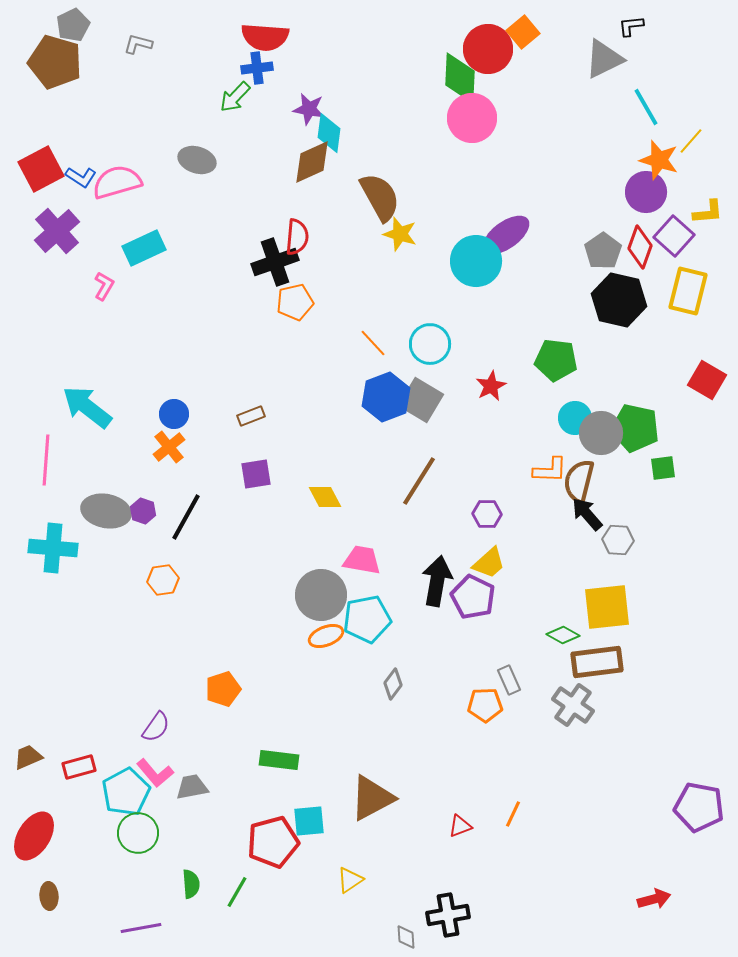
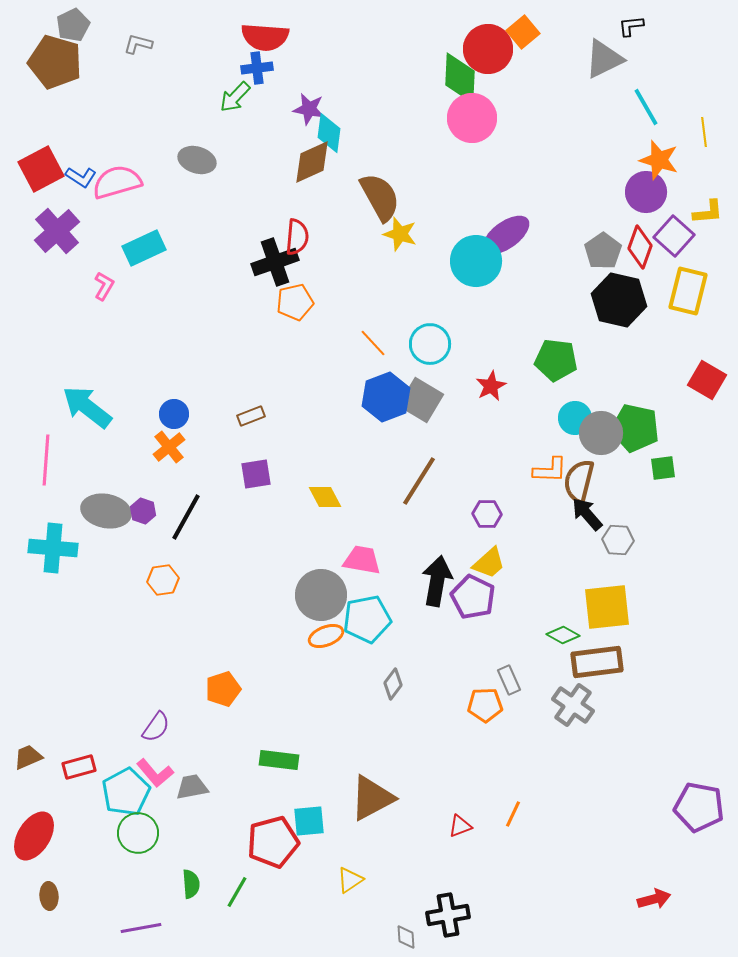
yellow line at (691, 141): moved 13 px right, 9 px up; rotated 48 degrees counterclockwise
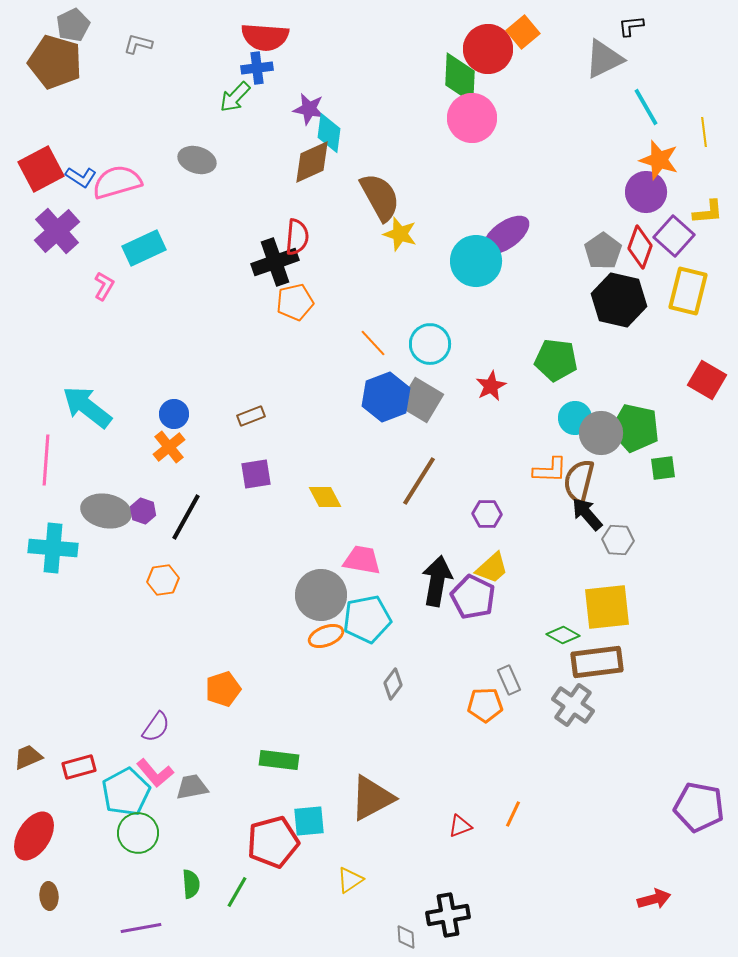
yellow trapezoid at (489, 563): moved 3 px right, 5 px down
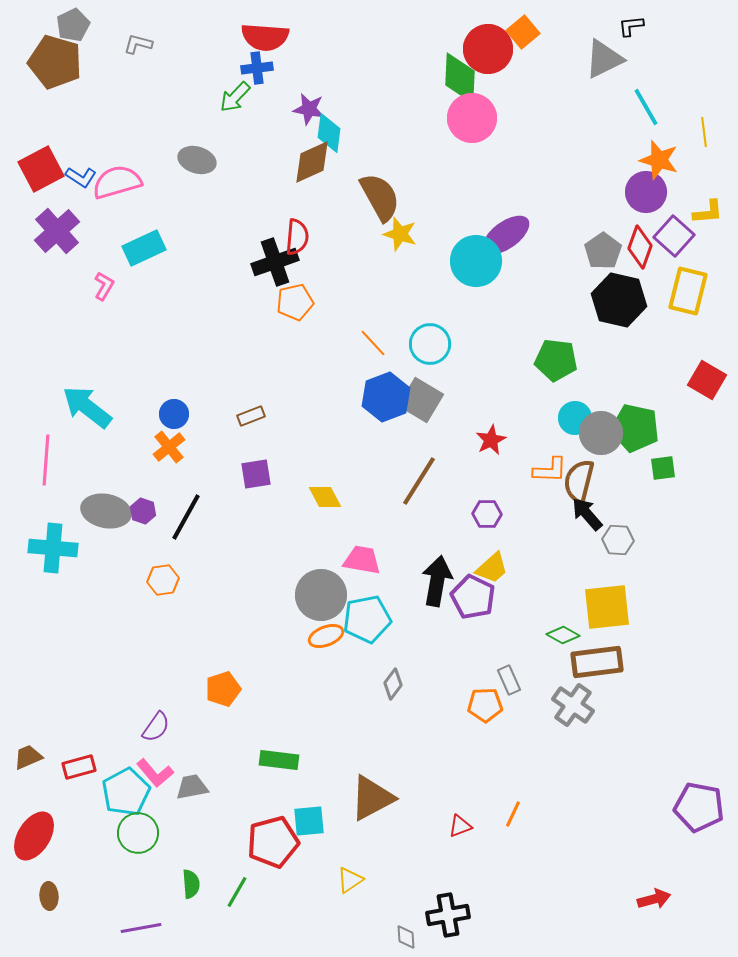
red star at (491, 386): moved 54 px down
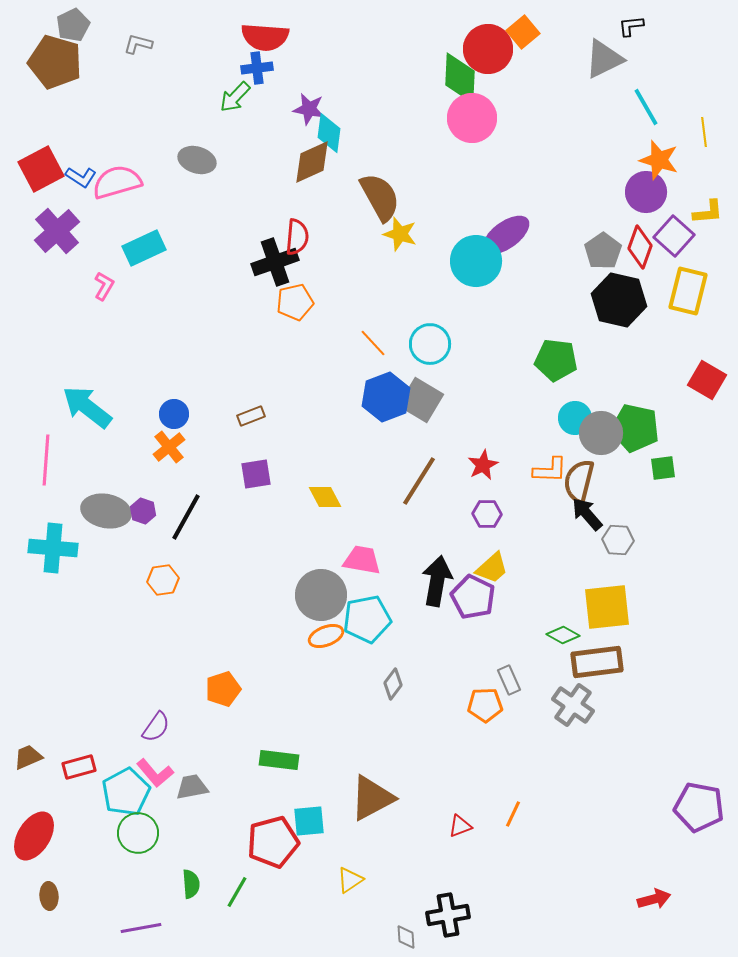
red star at (491, 440): moved 8 px left, 25 px down
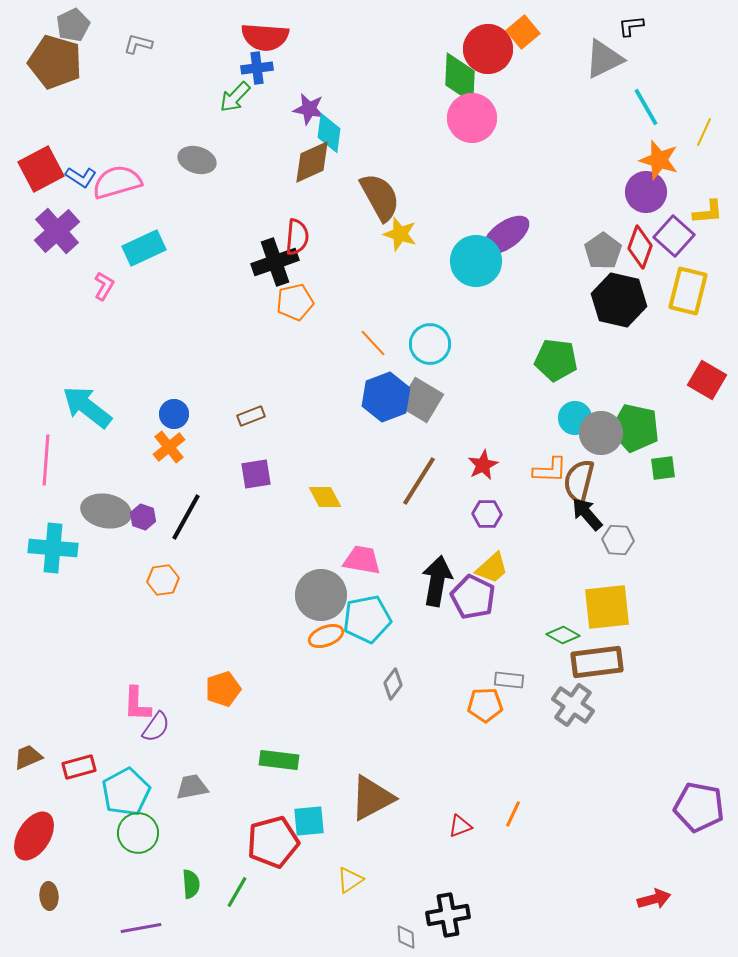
yellow line at (704, 132): rotated 32 degrees clockwise
purple hexagon at (143, 511): moved 6 px down
gray rectangle at (509, 680): rotated 60 degrees counterclockwise
pink L-shape at (155, 773): moved 18 px left, 69 px up; rotated 42 degrees clockwise
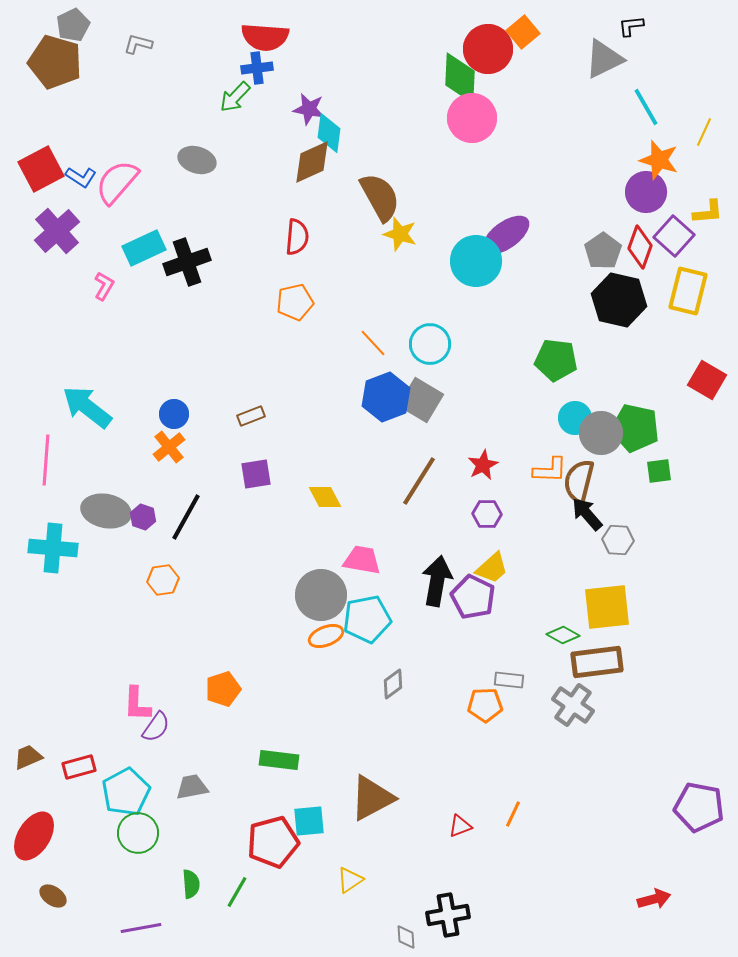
pink semicircle at (117, 182): rotated 33 degrees counterclockwise
black cross at (275, 262): moved 88 px left
green square at (663, 468): moved 4 px left, 3 px down
gray diamond at (393, 684): rotated 16 degrees clockwise
brown ellipse at (49, 896): moved 4 px right; rotated 52 degrees counterclockwise
